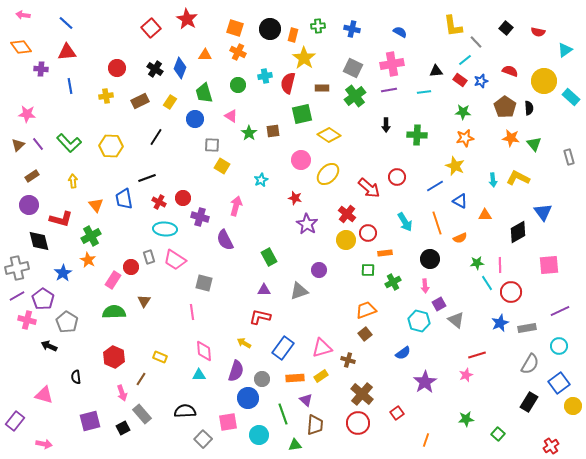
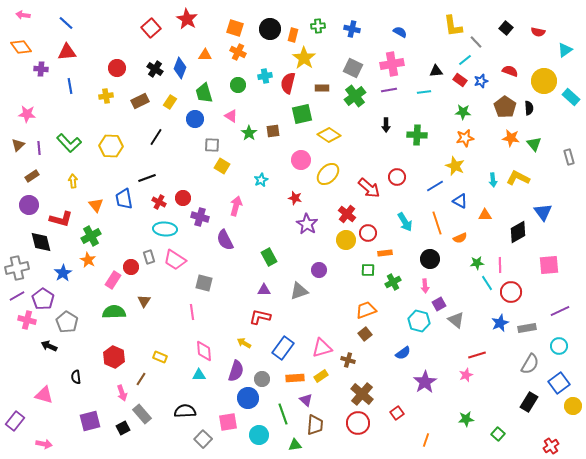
purple line at (38, 144): moved 1 px right, 4 px down; rotated 32 degrees clockwise
black diamond at (39, 241): moved 2 px right, 1 px down
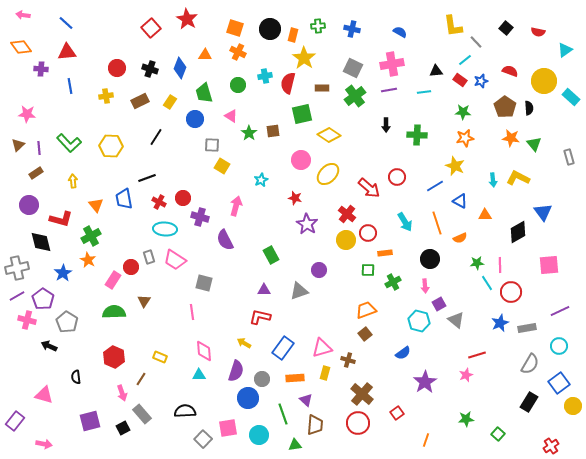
black cross at (155, 69): moved 5 px left; rotated 14 degrees counterclockwise
brown rectangle at (32, 176): moved 4 px right, 3 px up
green rectangle at (269, 257): moved 2 px right, 2 px up
yellow rectangle at (321, 376): moved 4 px right, 3 px up; rotated 40 degrees counterclockwise
pink square at (228, 422): moved 6 px down
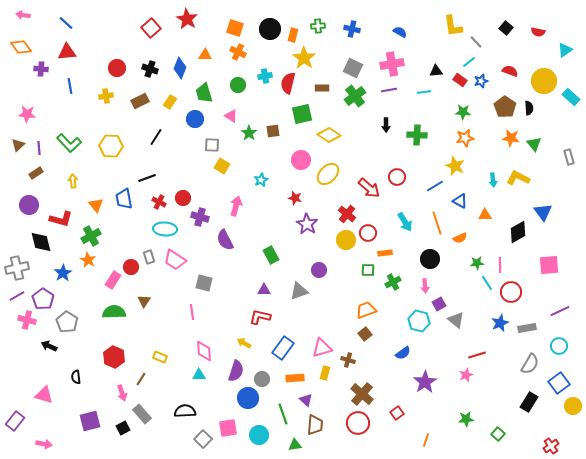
cyan line at (465, 60): moved 4 px right, 2 px down
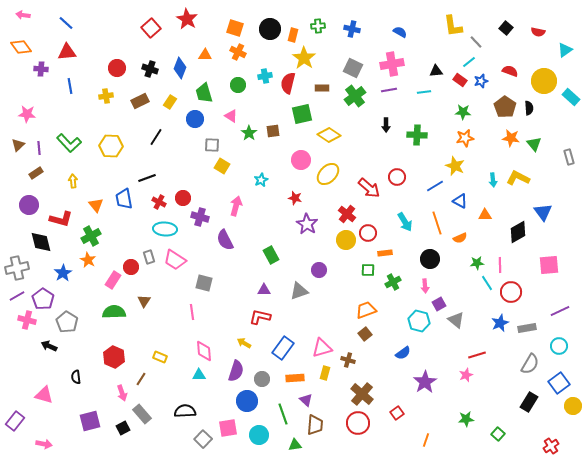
blue circle at (248, 398): moved 1 px left, 3 px down
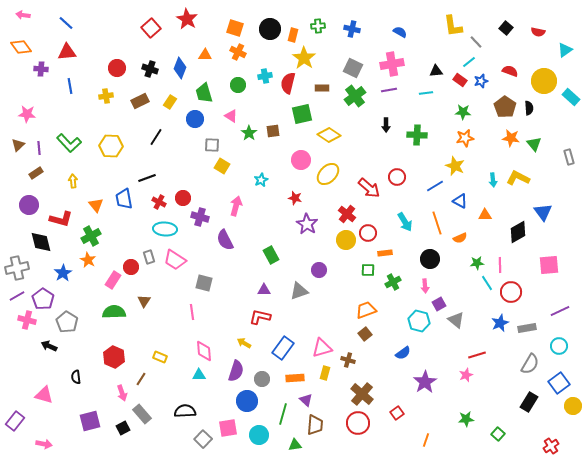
cyan line at (424, 92): moved 2 px right, 1 px down
green line at (283, 414): rotated 35 degrees clockwise
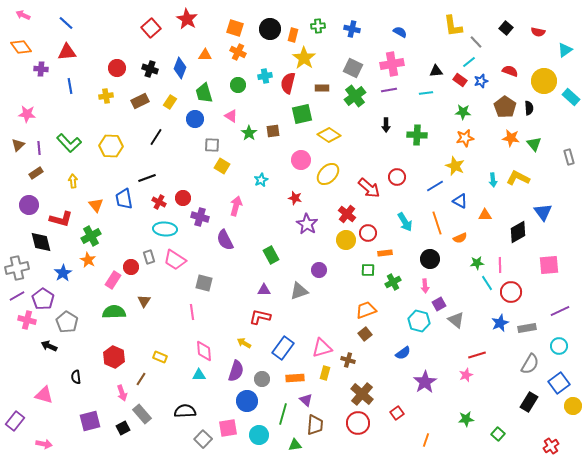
pink arrow at (23, 15): rotated 16 degrees clockwise
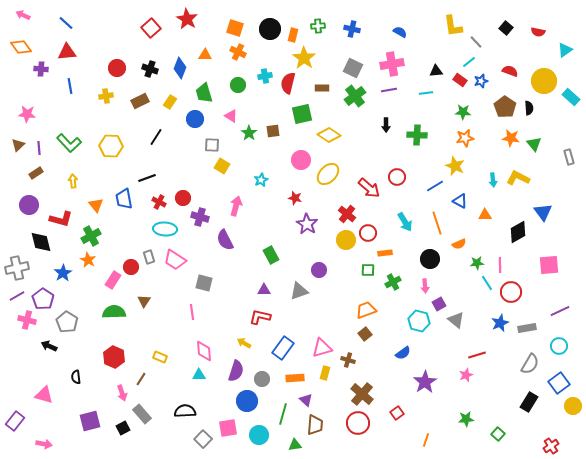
orange semicircle at (460, 238): moved 1 px left, 6 px down
